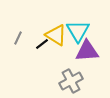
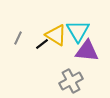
purple triangle: rotated 10 degrees clockwise
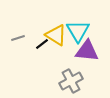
gray line: rotated 48 degrees clockwise
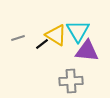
gray cross: rotated 25 degrees clockwise
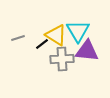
gray cross: moved 9 px left, 22 px up
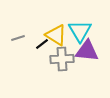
cyan triangle: moved 2 px right
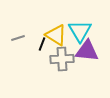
black line: rotated 32 degrees counterclockwise
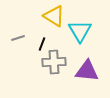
yellow triangle: moved 2 px left, 19 px up
purple triangle: moved 20 px down
gray cross: moved 8 px left, 3 px down
